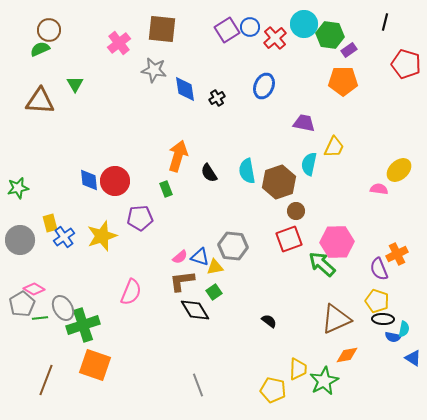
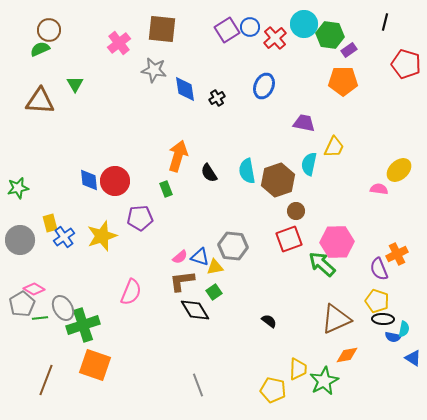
brown hexagon at (279, 182): moved 1 px left, 2 px up
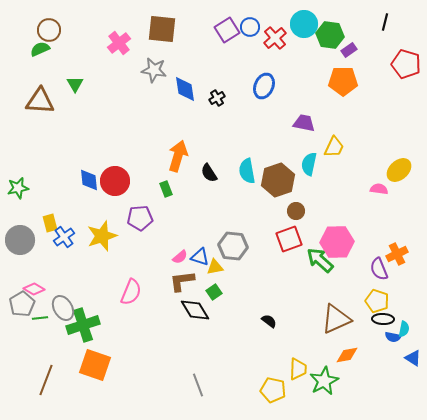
green arrow at (322, 264): moved 2 px left, 4 px up
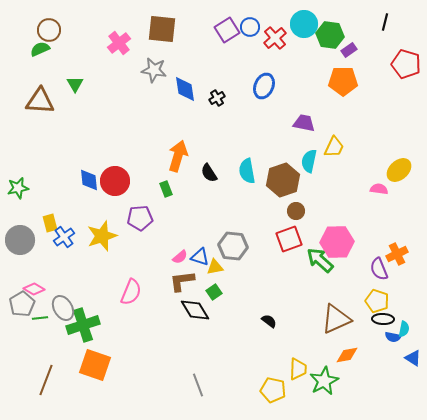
cyan semicircle at (309, 164): moved 3 px up
brown hexagon at (278, 180): moved 5 px right
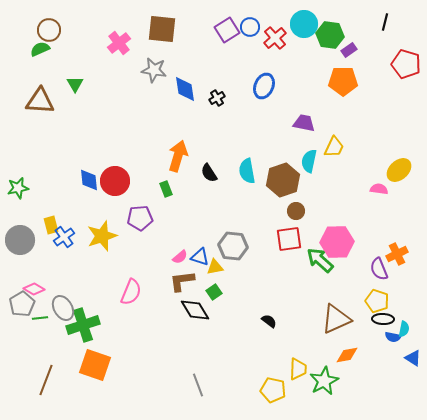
yellow rectangle at (50, 223): moved 1 px right, 2 px down
red square at (289, 239): rotated 12 degrees clockwise
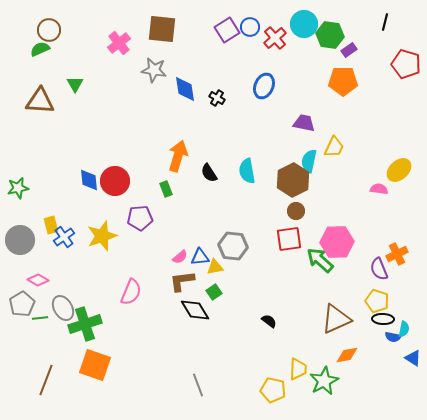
black cross at (217, 98): rotated 28 degrees counterclockwise
brown hexagon at (283, 180): moved 10 px right; rotated 8 degrees counterclockwise
blue triangle at (200, 257): rotated 24 degrees counterclockwise
pink diamond at (34, 289): moved 4 px right, 9 px up
green cross at (83, 325): moved 2 px right, 1 px up
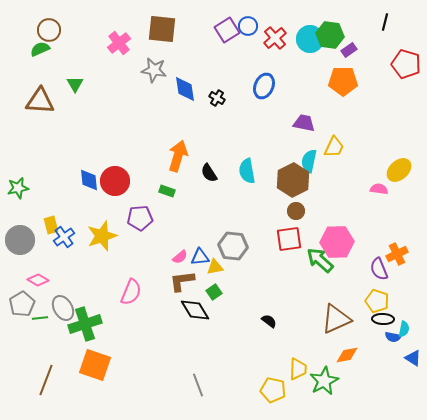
cyan circle at (304, 24): moved 6 px right, 15 px down
blue circle at (250, 27): moved 2 px left, 1 px up
green rectangle at (166, 189): moved 1 px right, 2 px down; rotated 49 degrees counterclockwise
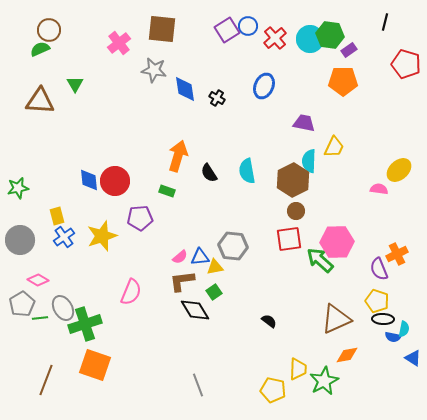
cyan semicircle at (309, 161): rotated 10 degrees counterclockwise
yellow rectangle at (51, 225): moved 6 px right, 9 px up
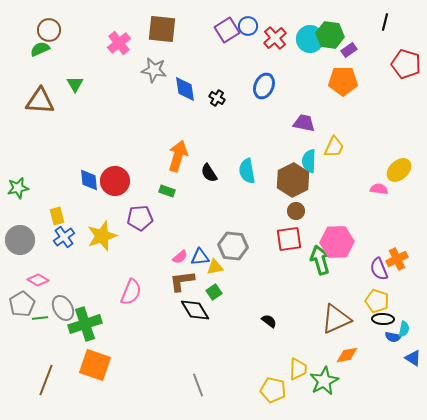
orange cross at (397, 254): moved 5 px down
green arrow at (320, 260): rotated 32 degrees clockwise
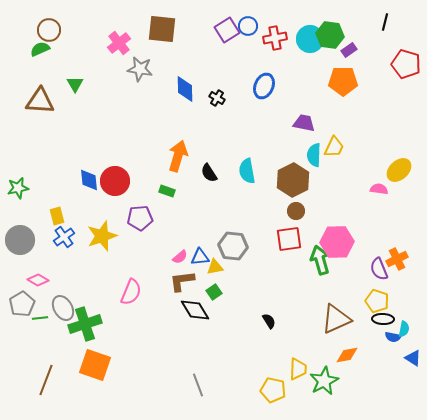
red cross at (275, 38): rotated 30 degrees clockwise
gray star at (154, 70): moved 14 px left, 1 px up
blue diamond at (185, 89): rotated 8 degrees clockwise
cyan semicircle at (309, 161): moved 5 px right, 6 px up
black semicircle at (269, 321): rotated 21 degrees clockwise
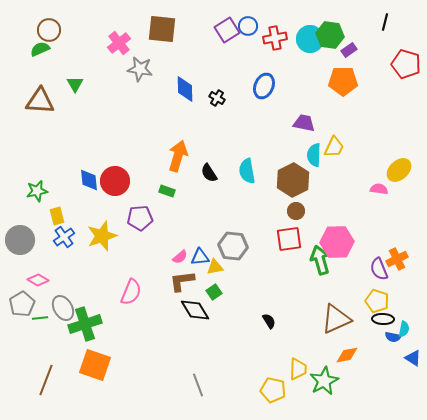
green star at (18, 188): moved 19 px right, 3 px down
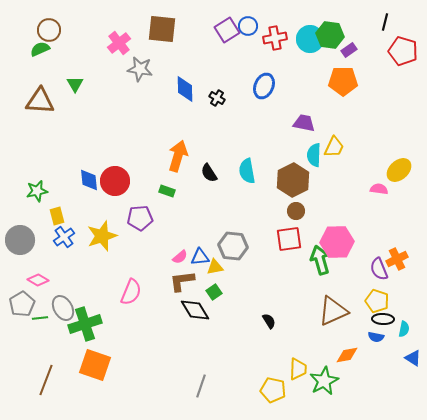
red pentagon at (406, 64): moved 3 px left, 13 px up
brown triangle at (336, 319): moved 3 px left, 8 px up
blue semicircle at (393, 337): moved 17 px left
gray line at (198, 385): moved 3 px right, 1 px down; rotated 40 degrees clockwise
